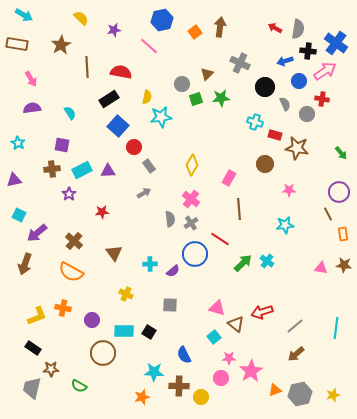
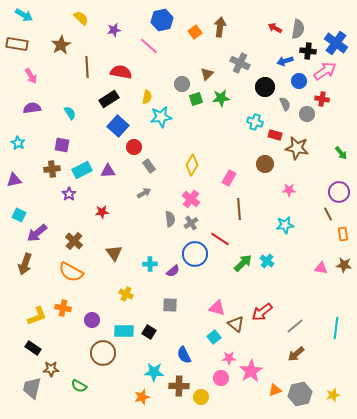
pink arrow at (31, 79): moved 3 px up
red arrow at (262, 312): rotated 20 degrees counterclockwise
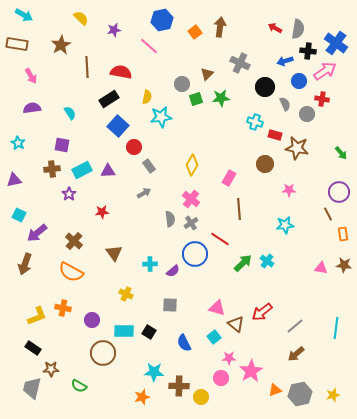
blue semicircle at (184, 355): moved 12 px up
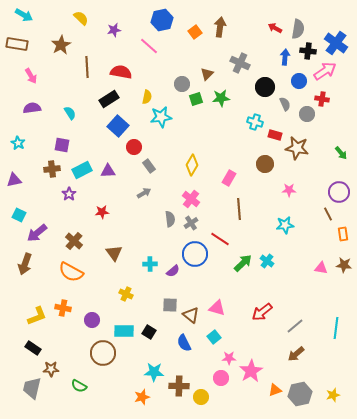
blue arrow at (285, 61): moved 4 px up; rotated 112 degrees clockwise
brown triangle at (236, 324): moved 45 px left, 9 px up
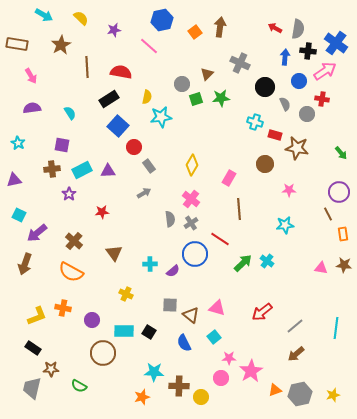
cyan arrow at (24, 15): moved 20 px right
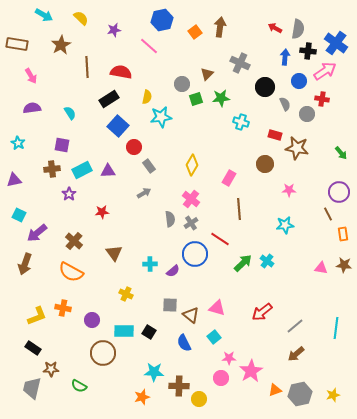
cyan cross at (255, 122): moved 14 px left
yellow circle at (201, 397): moved 2 px left, 2 px down
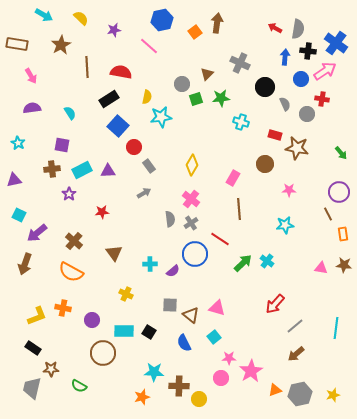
brown arrow at (220, 27): moved 3 px left, 4 px up
blue circle at (299, 81): moved 2 px right, 2 px up
pink rectangle at (229, 178): moved 4 px right
red arrow at (262, 312): moved 13 px right, 8 px up; rotated 10 degrees counterclockwise
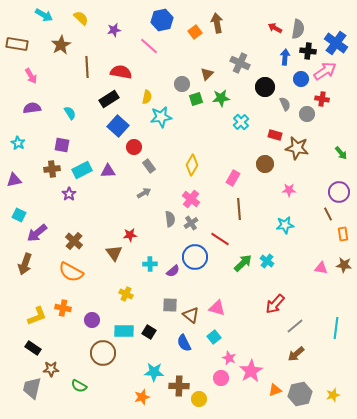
brown arrow at (217, 23): rotated 18 degrees counterclockwise
cyan cross at (241, 122): rotated 28 degrees clockwise
red star at (102, 212): moved 28 px right, 23 px down
blue circle at (195, 254): moved 3 px down
pink star at (229, 358): rotated 24 degrees clockwise
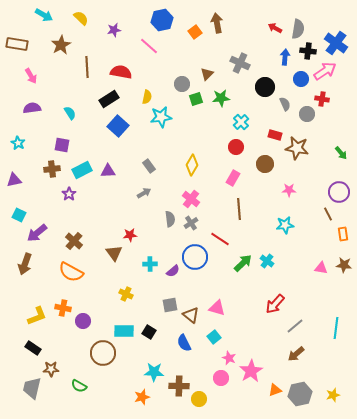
red circle at (134, 147): moved 102 px right
gray square at (170, 305): rotated 14 degrees counterclockwise
purple circle at (92, 320): moved 9 px left, 1 px down
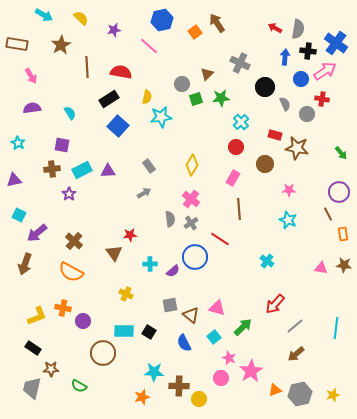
brown arrow at (217, 23): rotated 24 degrees counterclockwise
cyan star at (285, 225): moved 3 px right, 5 px up; rotated 30 degrees clockwise
green arrow at (243, 263): moved 64 px down
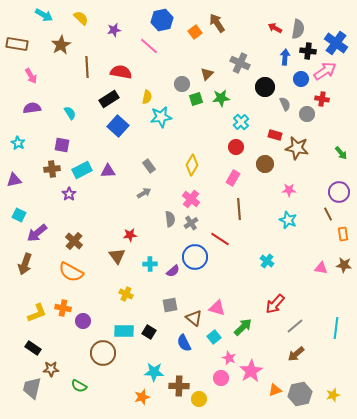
brown triangle at (114, 253): moved 3 px right, 3 px down
brown triangle at (191, 315): moved 3 px right, 3 px down
yellow L-shape at (37, 316): moved 3 px up
